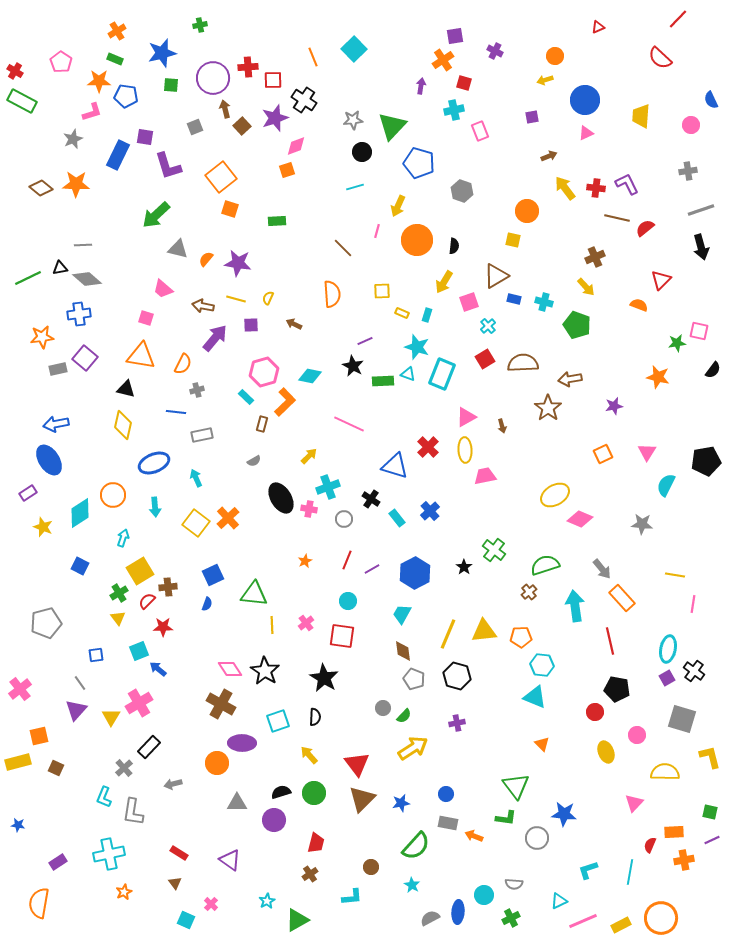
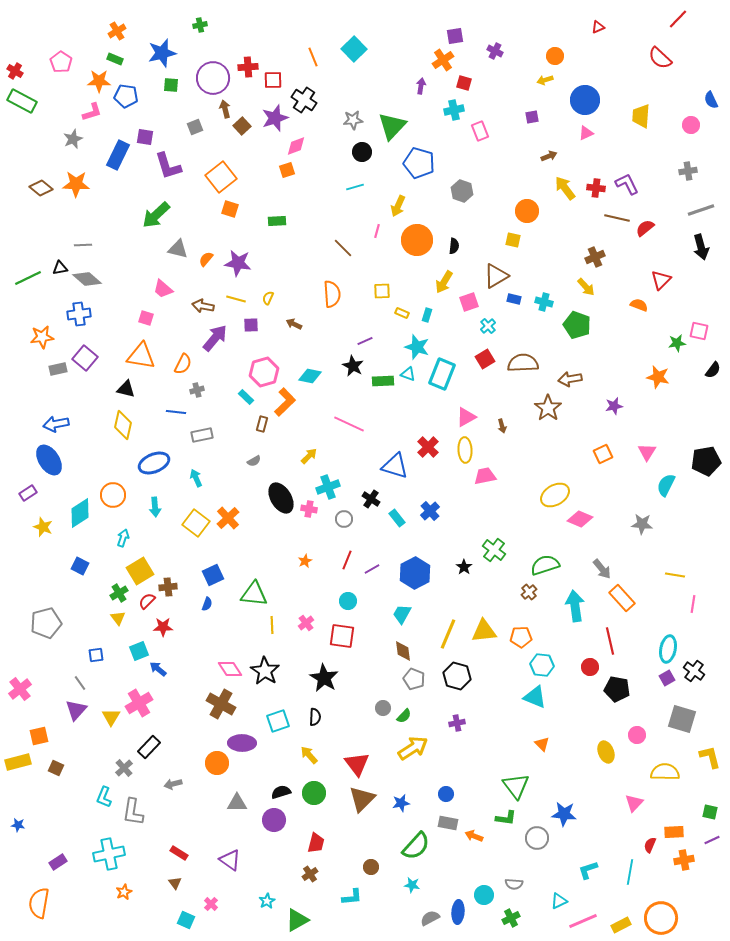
red circle at (595, 712): moved 5 px left, 45 px up
cyan star at (412, 885): rotated 21 degrees counterclockwise
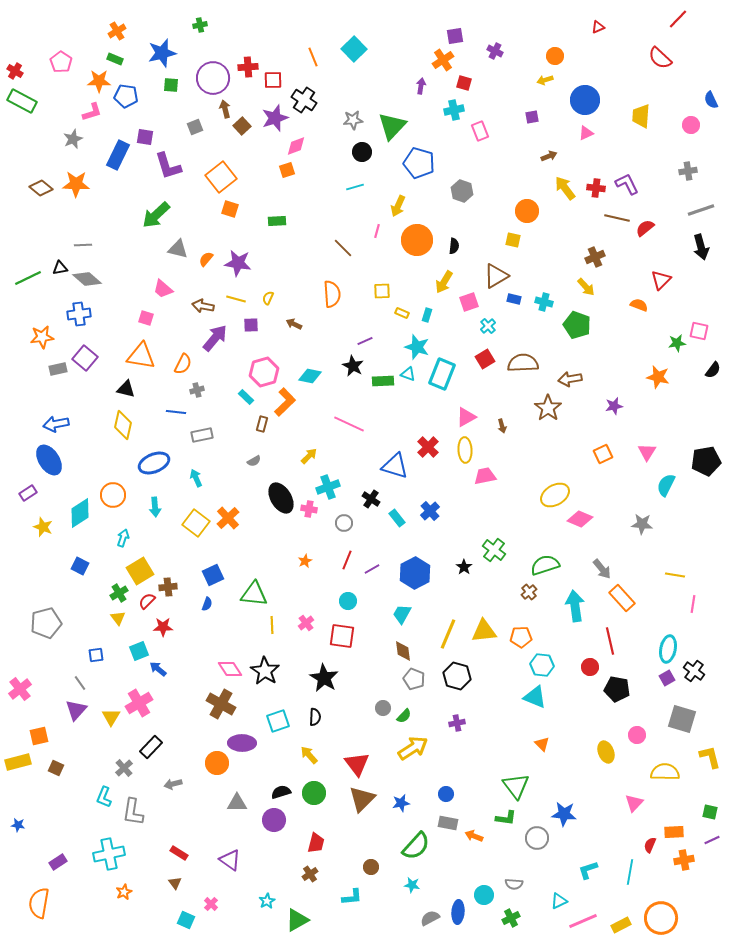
gray circle at (344, 519): moved 4 px down
black rectangle at (149, 747): moved 2 px right
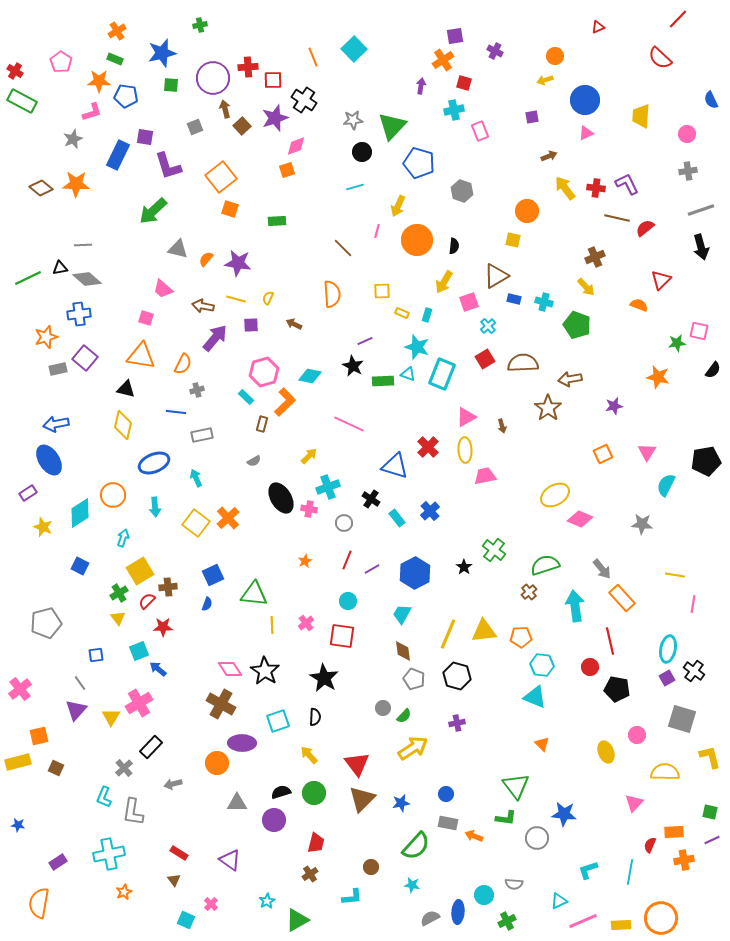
pink circle at (691, 125): moved 4 px left, 9 px down
green arrow at (156, 215): moved 3 px left, 4 px up
orange star at (42, 337): moved 4 px right; rotated 10 degrees counterclockwise
brown triangle at (175, 883): moved 1 px left, 3 px up
green cross at (511, 918): moved 4 px left, 3 px down
yellow rectangle at (621, 925): rotated 24 degrees clockwise
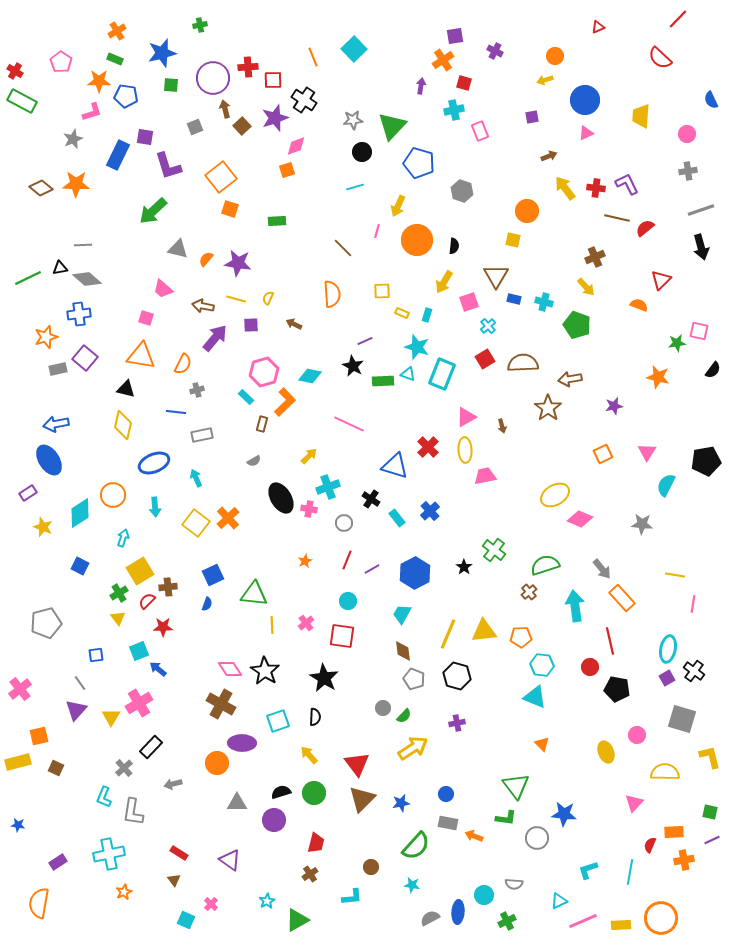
brown triangle at (496, 276): rotated 28 degrees counterclockwise
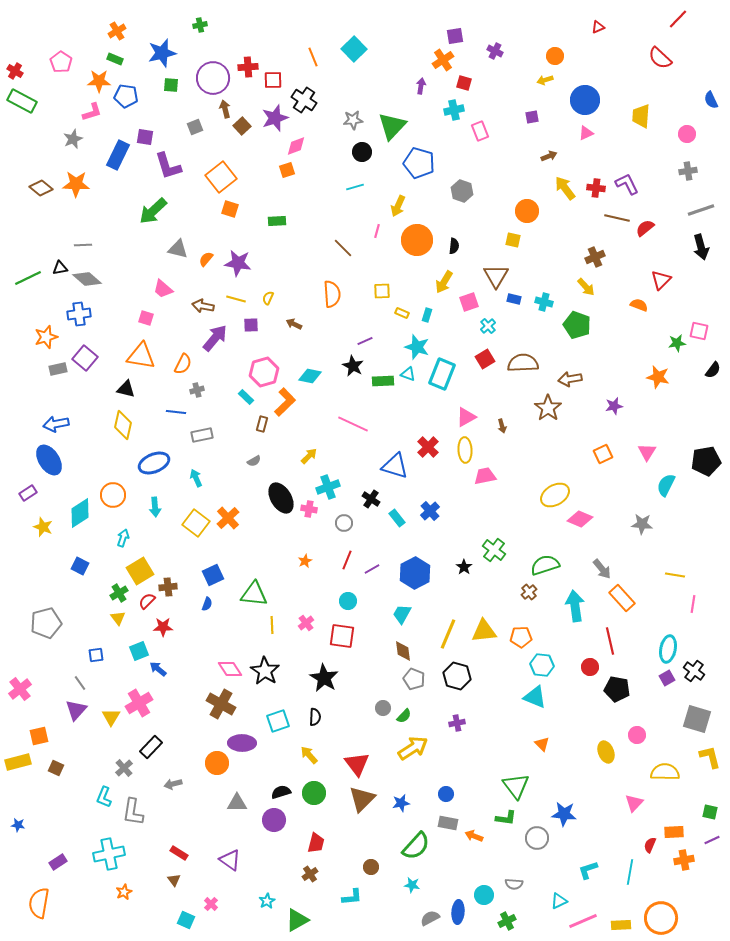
pink line at (349, 424): moved 4 px right
gray square at (682, 719): moved 15 px right
